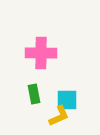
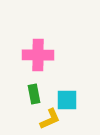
pink cross: moved 3 px left, 2 px down
yellow L-shape: moved 9 px left, 3 px down
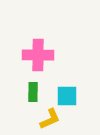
green rectangle: moved 1 px left, 2 px up; rotated 12 degrees clockwise
cyan square: moved 4 px up
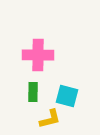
cyan square: rotated 15 degrees clockwise
yellow L-shape: rotated 10 degrees clockwise
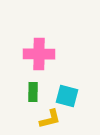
pink cross: moved 1 px right, 1 px up
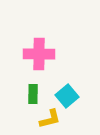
green rectangle: moved 2 px down
cyan square: rotated 35 degrees clockwise
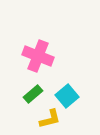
pink cross: moved 1 px left, 2 px down; rotated 20 degrees clockwise
green rectangle: rotated 48 degrees clockwise
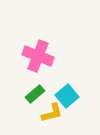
green rectangle: moved 2 px right
yellow L-shape: moved 2 px right, 6 px up
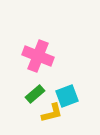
cyan square: rotated 20 degrees clockwise
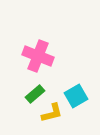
cyan square: moved 9 px right; rotated 10 degrees counterclockwise
